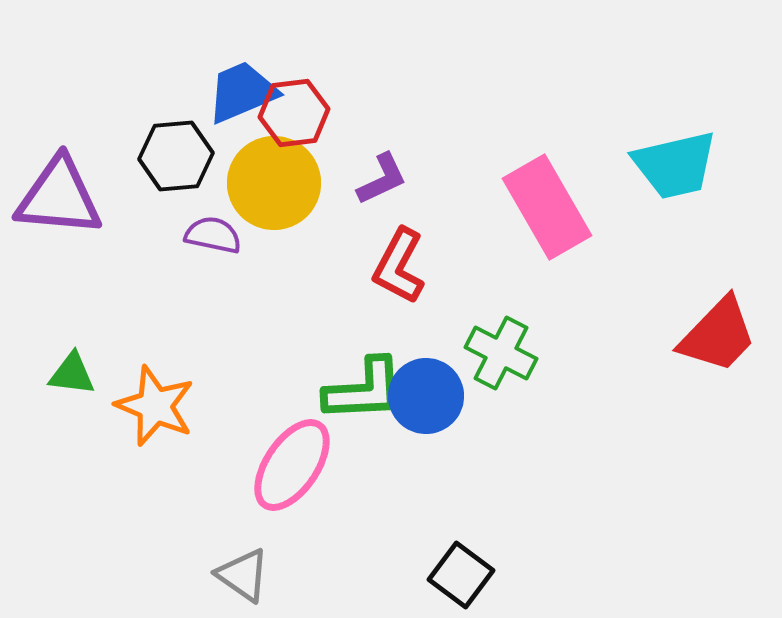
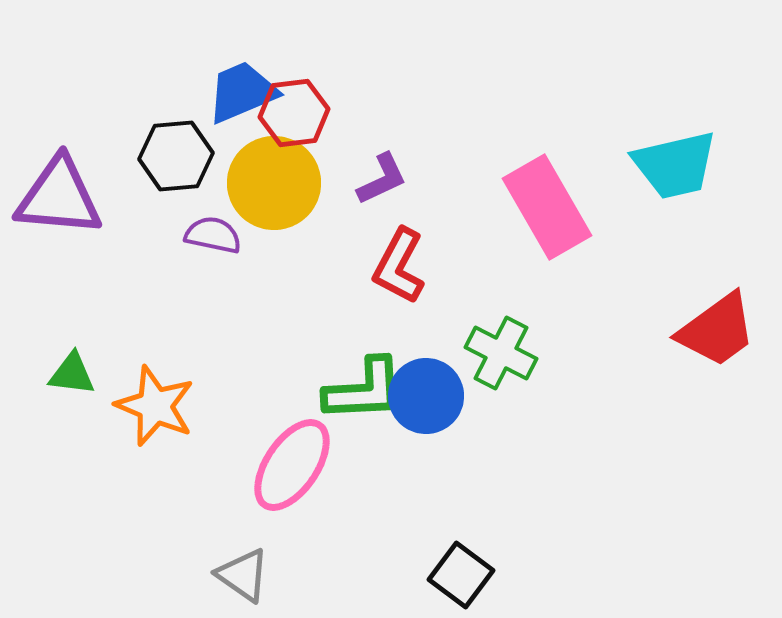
red trapezoid: moved 1 px left, 5 px up; rotated 10 degrees clockwise
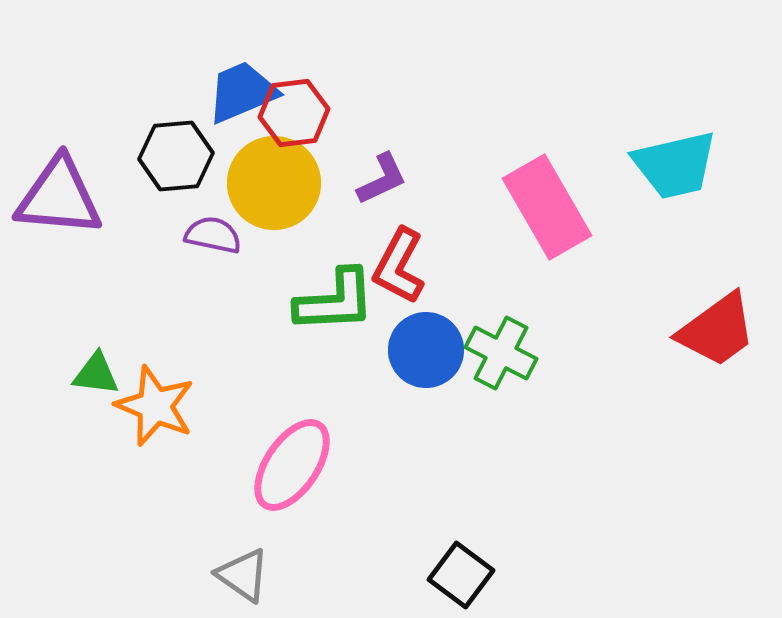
green triangle: moved 24 px right
green L-shape: moved 29 px left, 89 px up
blue circle: moved 46 px up
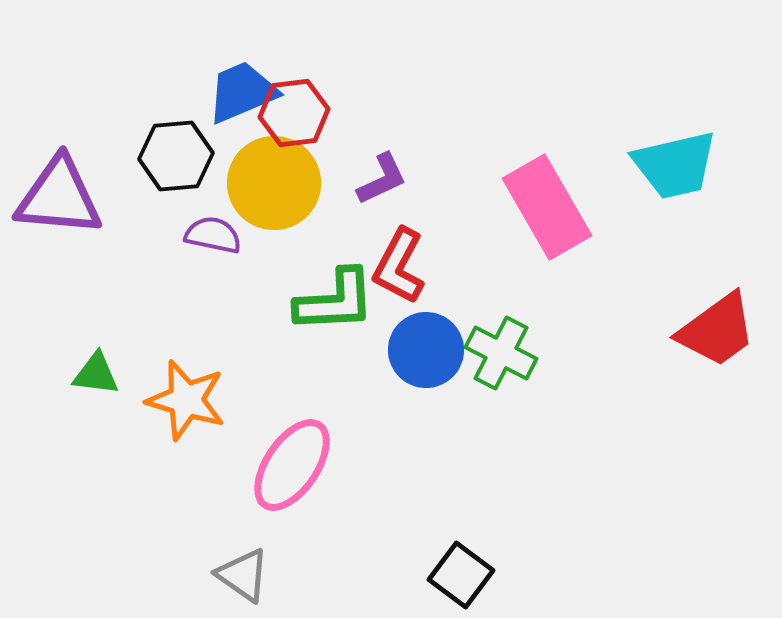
orange star: moved 31 px right, 6 px up; rotated 6 degrees counterclockwise
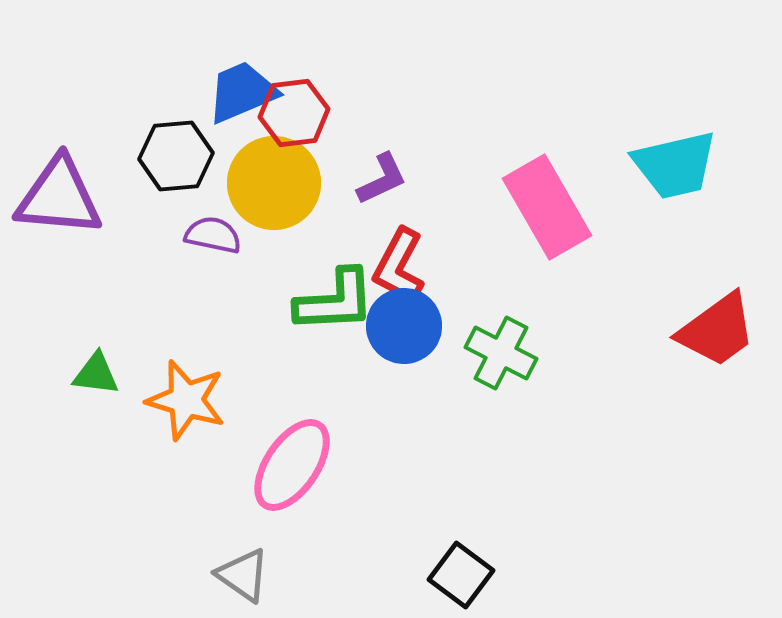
blue circle: moved 22 px left, 24 px up
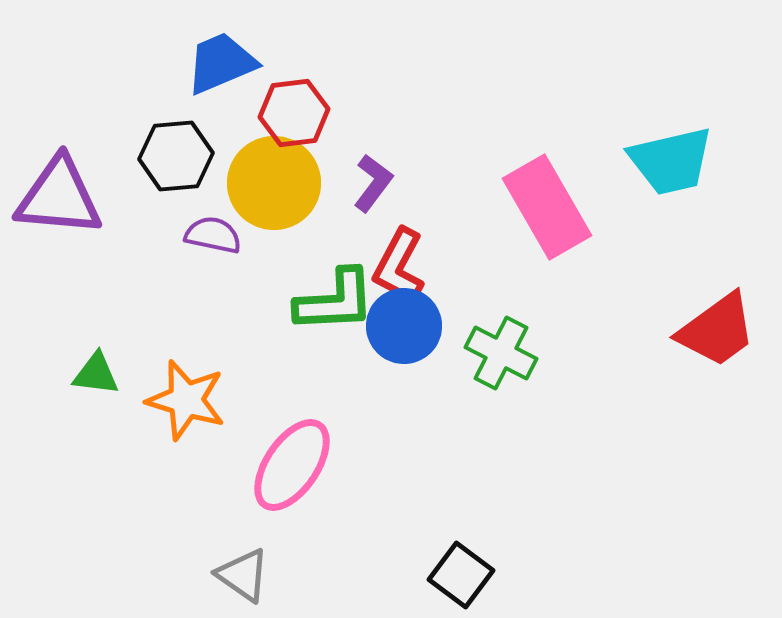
blue trapezoid: moved 21 px left, 29 px up
cyan trapezoid: moved 4 px left, 4 px up
purple L-shape: moved 9 px left, 4 px down; rotated 28 degrees counterclockwise
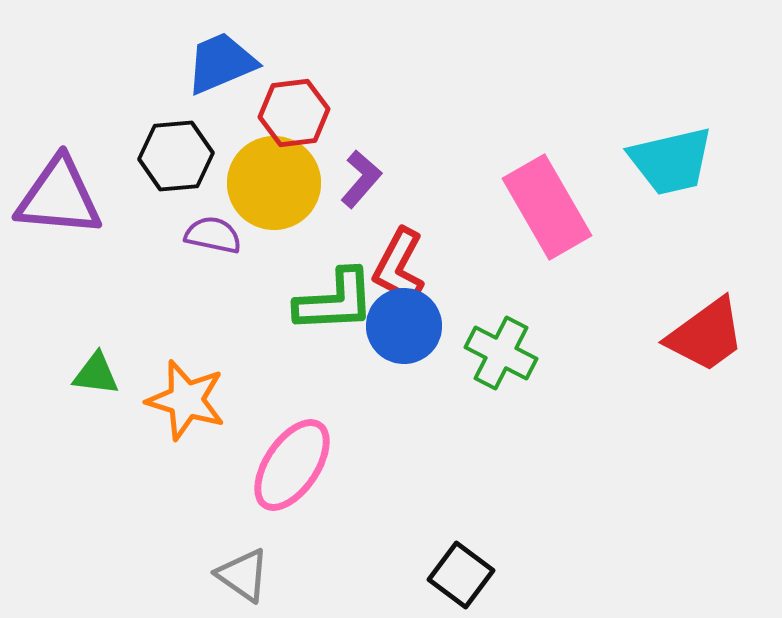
purple L-shape: moved 12 px left, 4 px up; rotated 4 degrees clockwise
red trapezoid: moved 11 px left, 5 px down
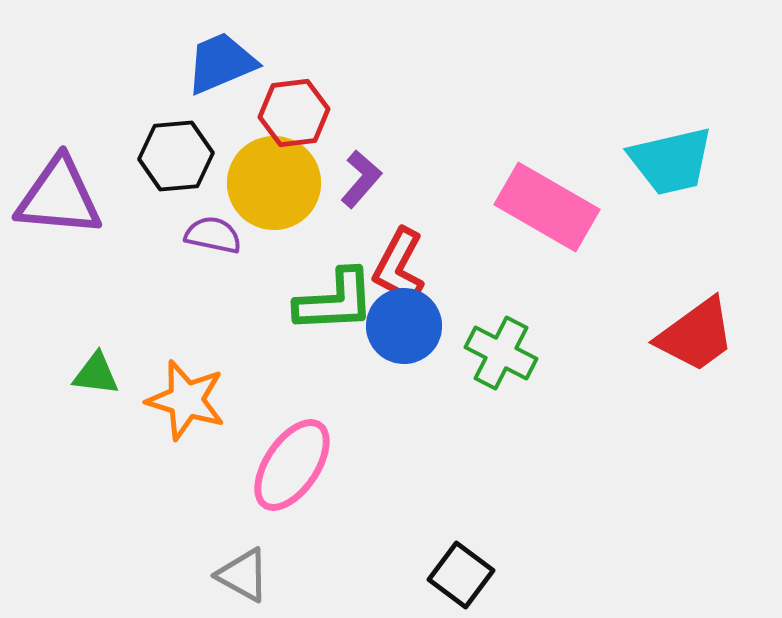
pink rectangle: rotated 30 degrees counterclockwise
red trapezoid: moved 10 px left
gray triangle: rotated 6 degrees counterclockwise
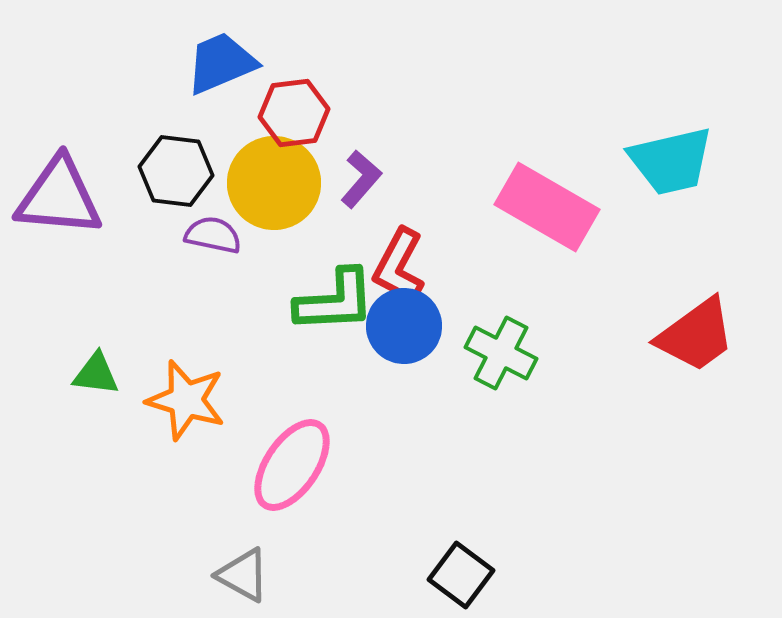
black hexagon: moved 15 px down; rotated 12 degrees clockwise
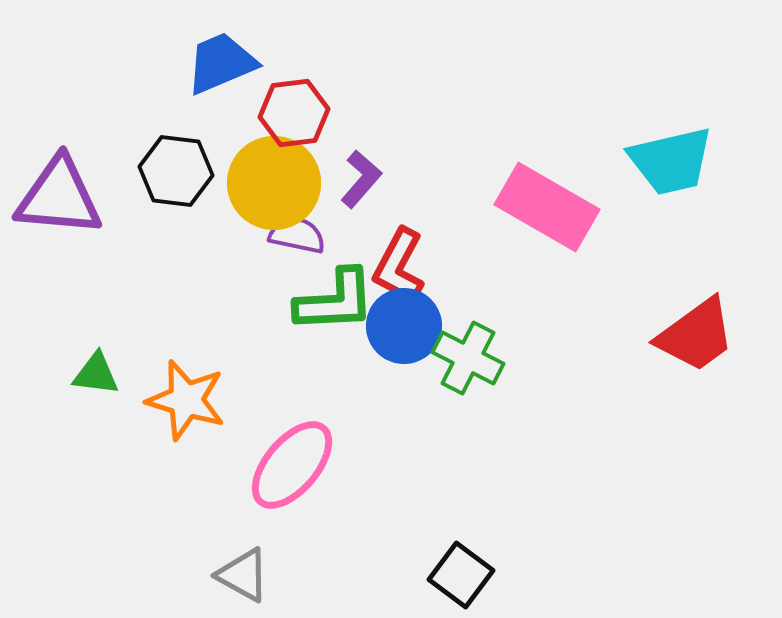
purple semicircle: moved 84 px right
green cross: moved 33 px left, 5 px down
pink ellipse: rotated 6 degrees clockwise
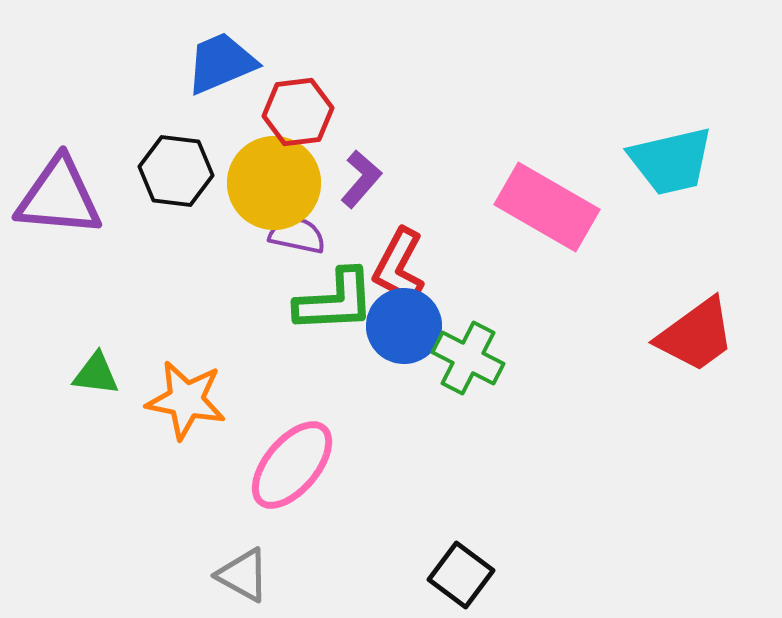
red hexagon: moved 4 px right, 1 px up
orange star: rotated 6 degrees counterclockwise
